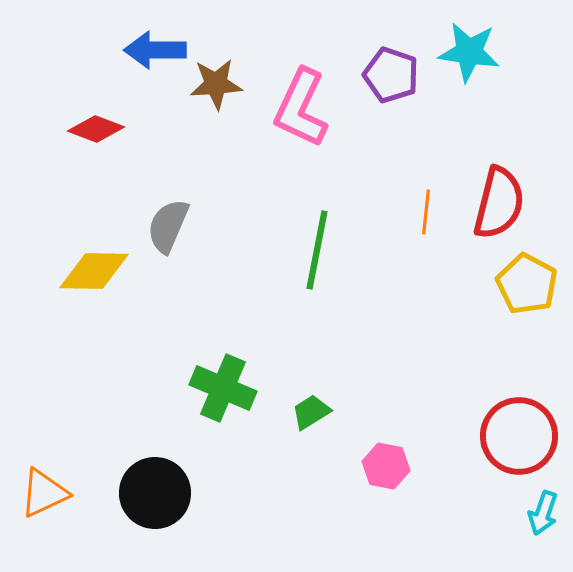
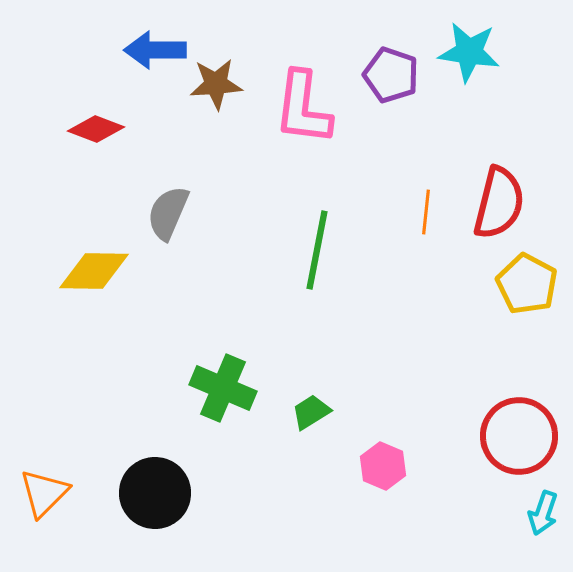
pink L-shape: moved 2 px right; rotated 18 degrees counterclockwise
gray semicircle: moved 13 px up
pink hexagon: moved 3 px left; rotated 12 degrees clockwise
orange triangle: rotated 20 degrees counterclockwise
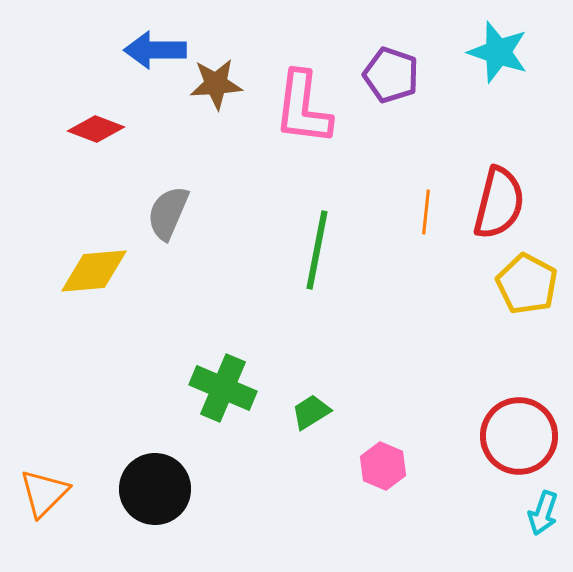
cyan star: moved 29 px right; rotated 10 degrees clockwise
yellow diamond: rotated 6 degrees counterclockwise
black circle: moved 4 px up
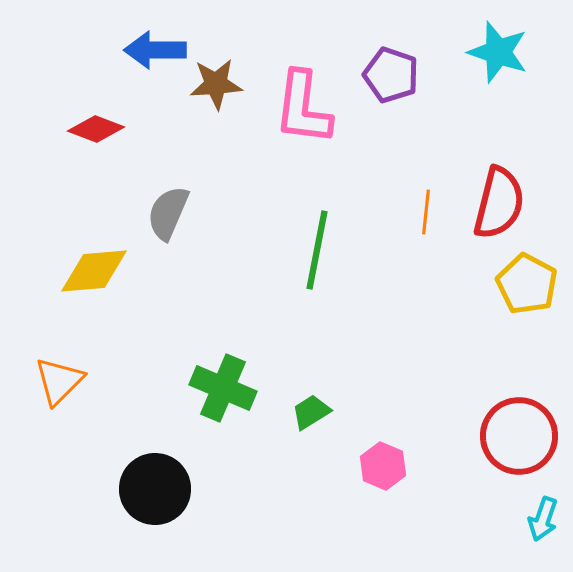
orange triangle: moved 15 px right, 112 px up
cyan arrow: moved 6 px down
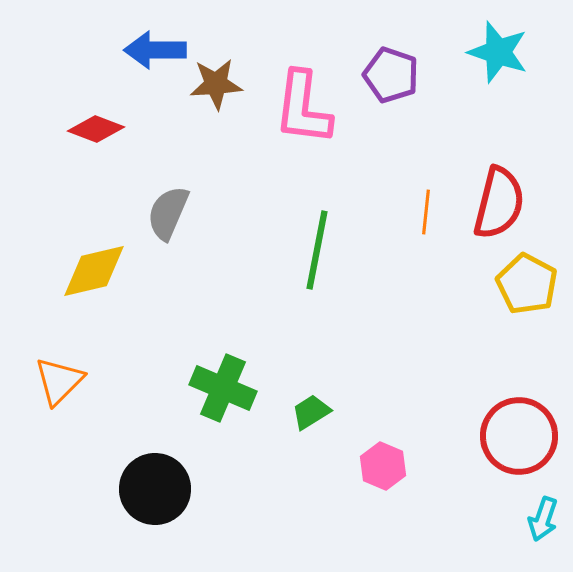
yellow diamond: rotated 8 degrees counterclockwise
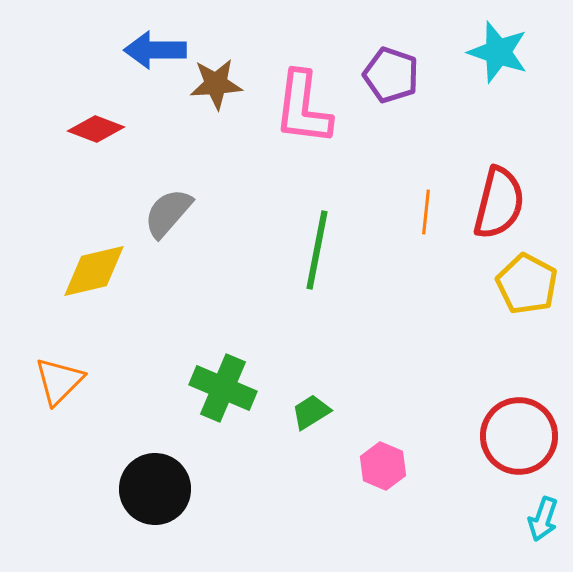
gray semicircle: rotated 18 degrees clockwise
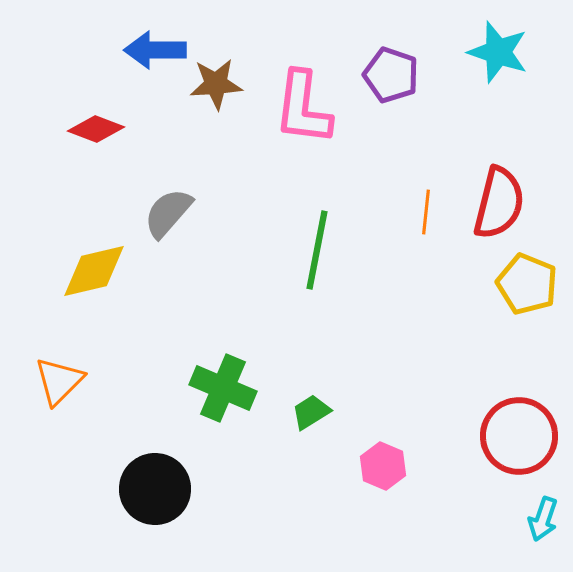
yellow pentagon: rotated 6 degrees counterclockwise
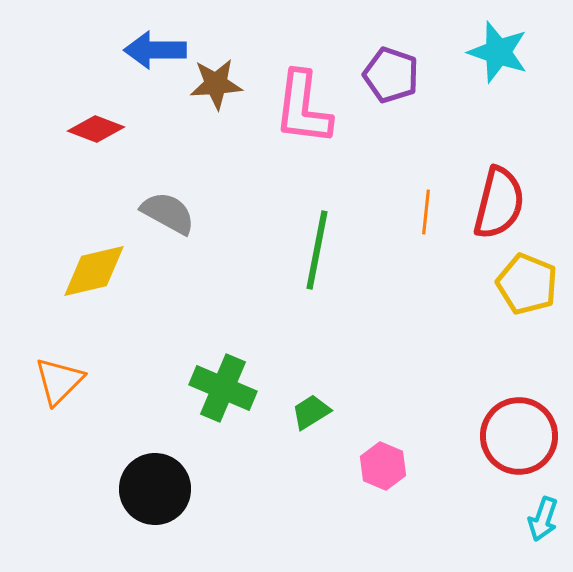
gray semicircle: rotated 78 degrees clockwise
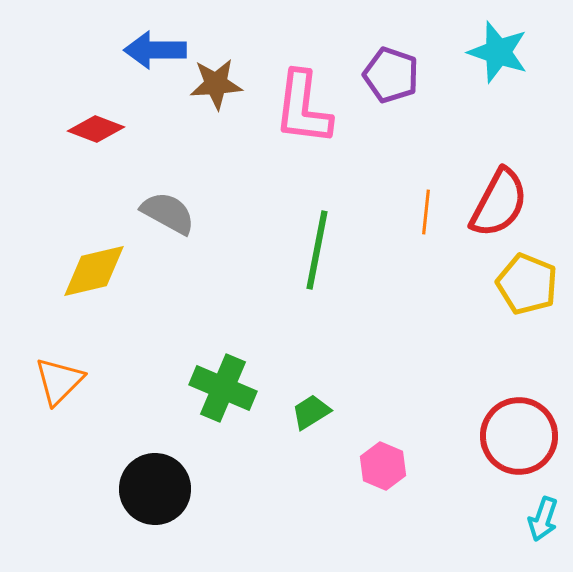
red semicircle: rotated 14 degrees clockwise
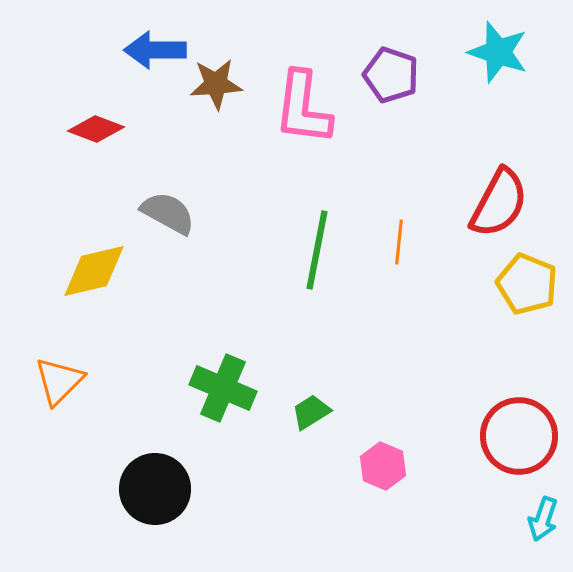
orange line: moved 27 px left, 30 px down
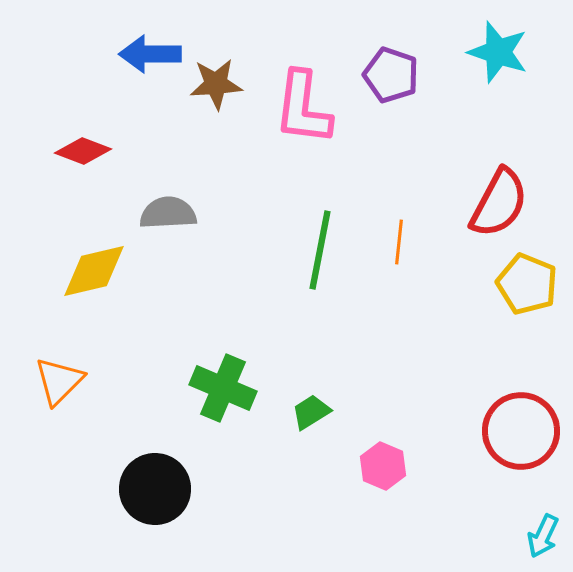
blue arrow: moved 5 px left, 4 px down
red diamond: moved 13 px left, 22 px down
gray semicircle: rotated 32 degrees counterclockwise
green line: moved 3 px right
red circle: moved 2 px right, 5 px up
cyan arrow: moved 17 px down; rotated 6 degrees clockwise
